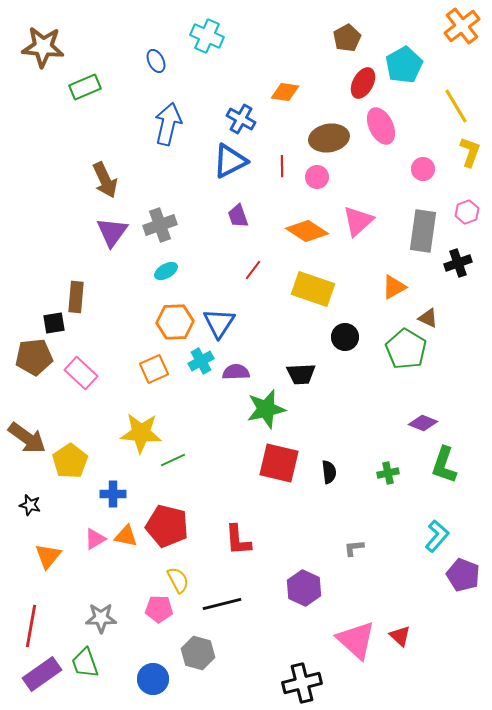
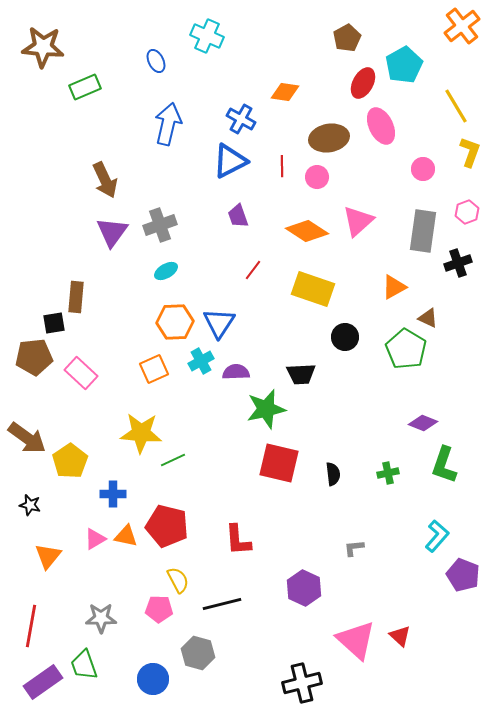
black semicircle at (329, 472): moved 4 px right, 2 px down
green trapezoid at (85, 663): moved 1 px left, 2 px down
purple rectangle at (42, 674): moved 1 px right, 8 px down
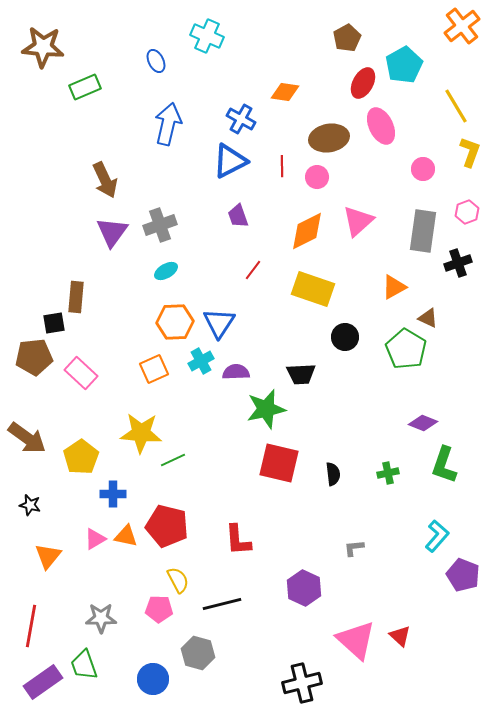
orange diamond at (307, 231): rotated 60 degrees counterclockwise
yellow pentagon at (70, 461): moved 11 px right, 4 px up
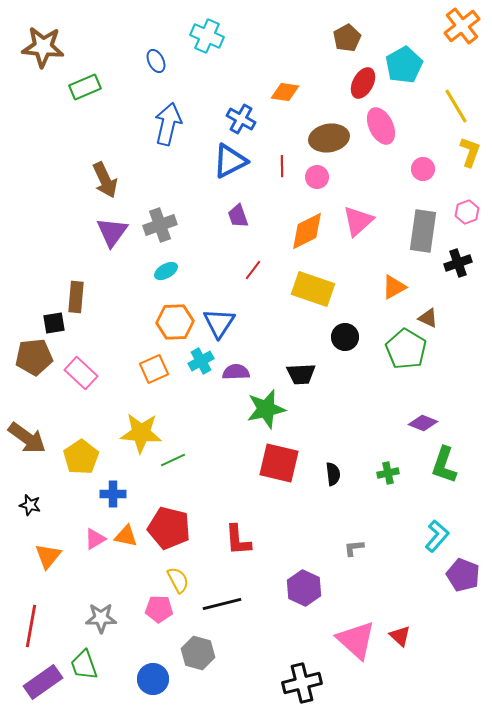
red pentagon at (167, 526): moved 2 px right, 2 px down
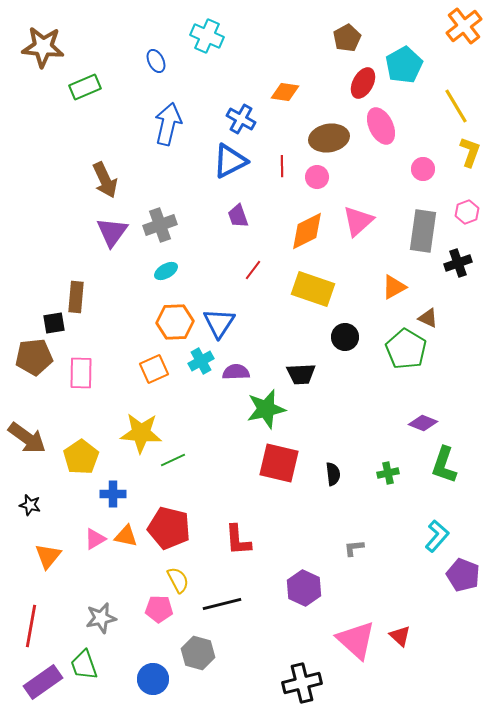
orange cross at (462, 26): moved 2 px right
pink rectangle at (81, 373): rotated 48 degrees clockwise
gray star at (101, 618): rotated 12 degrees counterclockwise
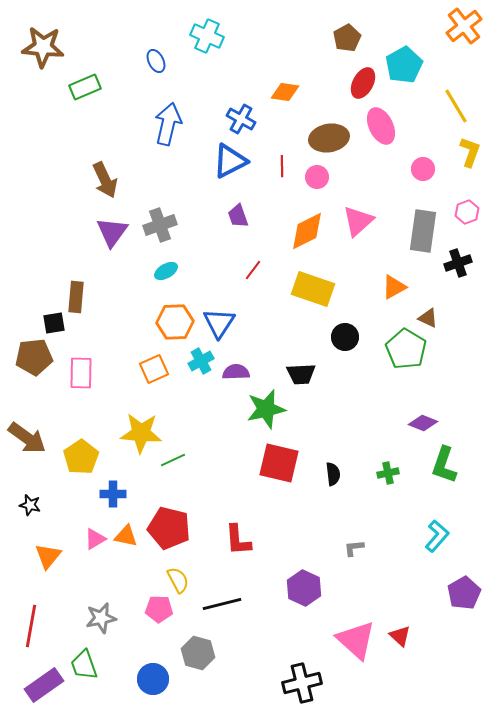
purple pentagon at (463, 575): moved 1 px right, 18 px down; rotated 20 degrees clockwise
purple rectangle at (43, 682): moved 1 px right, 3 px down
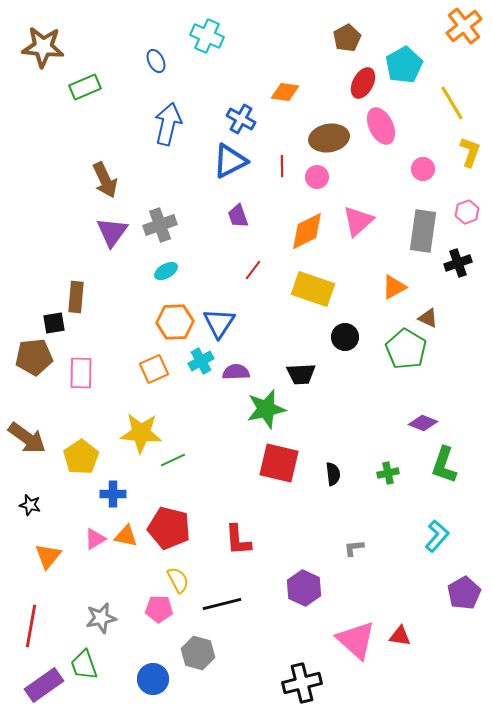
yellow line at (456, 106): moved 4 px left, 3 px up
red triangle at (400, 636): rotated 35 degrees counterclockwise
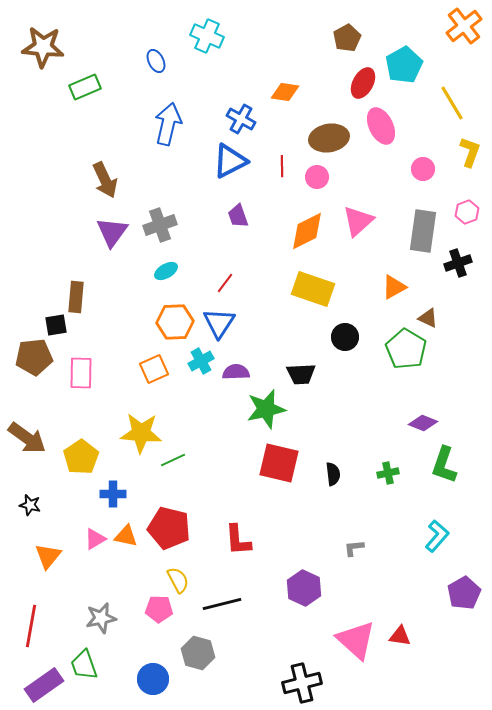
red line at (253, 270): moved 28 px left, 13 px down
black square at (54, 323): moved 2 px right, 2 px down
